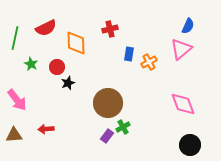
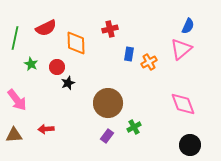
green cross: moved 11 px right
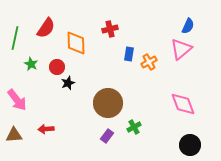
red semicircle: rotated 30 degrees counterclockwise
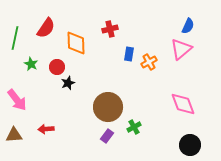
brown circle: moved 4 px down
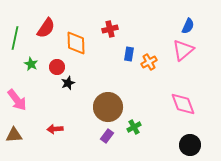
pink triangle: moved 2 px right, 1 px down
red arrow: moved 9 px right
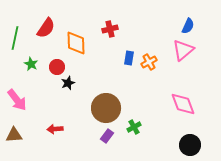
blue rectangle: moved 4 px down
brown circle: moved 2 px left, 1 px down
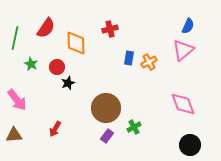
red arrow: rotated 56 degrees counterclockwise
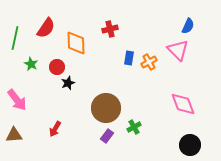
pink triangle: moved 5 px left; rotated 35 degrees counterclockwise
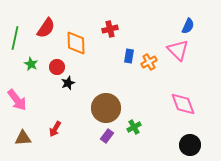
blue rectangle: moved 2 px up
brown triangle: moved 9 px right, 3 px down
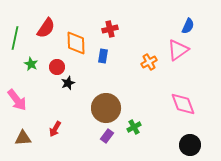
pink triangle: rotated 40 degrees clockwise
blue rectangle: moved 26 px left
